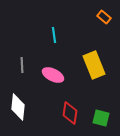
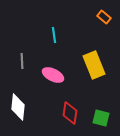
gray line: moved 4 px up
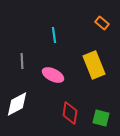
orange rectangle: moved 2 px left, 6 px down
white diamond: moved 1 px left, 3 px up; rotated 56 degrees clockwise
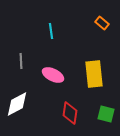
cyan line: moved 3 px left, 4 px up
gray line: moved 1 px left
yellow rectangle: moved 9 px down; rotated 16 degrees clockwise
green square: moved 5 px right, 4 px up
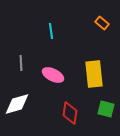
gray line: moved 2 px down
white diamond: rotated 12 degrees clockwise
green square: moved 5 px up
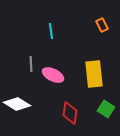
orange rectangle: moved 2 px down; rotated 24 degrees clockwise
gray line: moved 10 px right, 1 px down
white diamond: rotated 48 degrees clockwise
green square: rotated 18 degrees clockwise
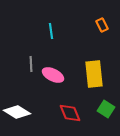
white diamond: moved 8 px down
red diamond: rotated 30 degrees counterclockwise
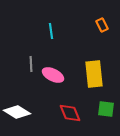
green square: rotated 24 degrees counterclockwise
